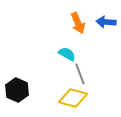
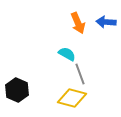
yellow diamond: moved 1 px left
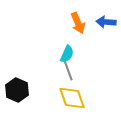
cyan semicircle: rotated 84 degrees clockwise
gray line: moved 12 px left, 4 px up
yellow diamond: rotated 56 degrees clockwise
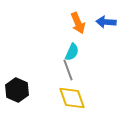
cyan semicircle: moved 5 px right, 2 px up
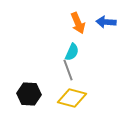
black hexagon: moved 12 px right, 4 px down; rotated 20 degrees counterclockwise
yellow diamond: rotated 56 degrees counterclockwise
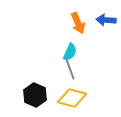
blue arrow: moved 2 px up
cyan semicircle: moved 2 px left
gray line: moved 2 px right, 1 px up
black hexagon: moved 6 px right, 1 px down; rotated 20 degrees clockwise
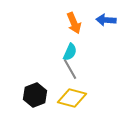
orange arrow: moved 4 px left
gray line: rotated 10 degrees counterclockwise
black hexagon: rotated 15 degrees clockwise
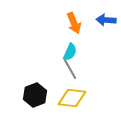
yellow diamond: rotated 8 degrees counterclockwise
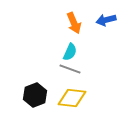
blue arrow: rotated 18 degrees counterclockwise
gray line: rotated 40 degrees counterclockwise
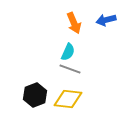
cyan semicircle: moved 2 px left
yellow diamond: moved 4 px left, 1 px down
